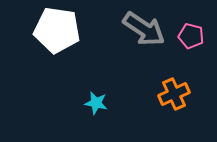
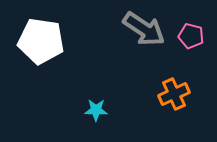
white pentagon: moved 16 px left, 11 px down
cyan star: moved 7 px down; rotated 10 degrees counterclockwise
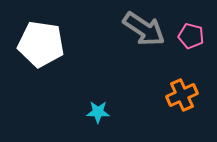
white pentagon: moved 3 px down
orange cross: moved 8 px right, 1 px down
cyan star: moved 2 px right, 2 px down
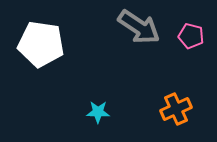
gray arrow: moved 5 px left, 2 px up
orange cross: moved 6 px left, 14 px down
